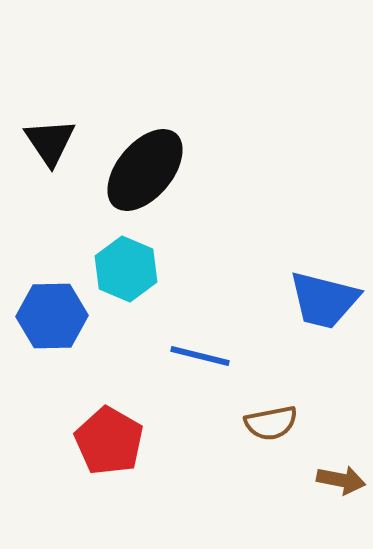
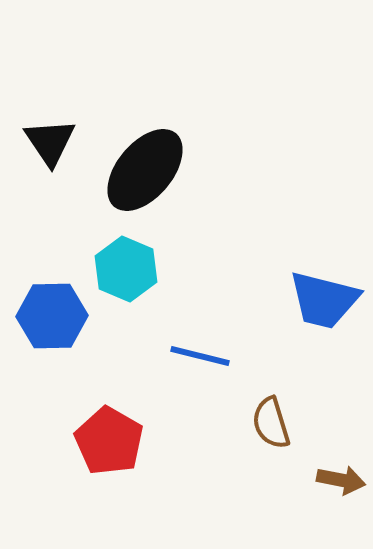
brown semicircle: rotated 84 degrees clockwise
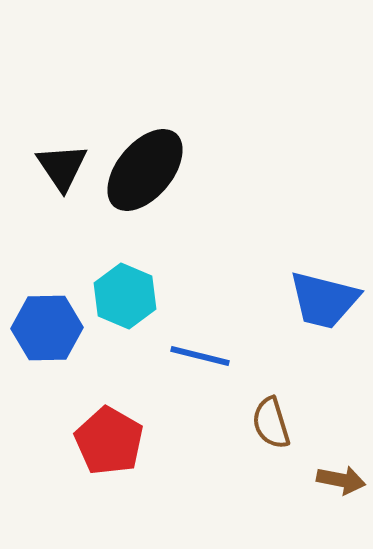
black triangle: moved 12 px right, 25 px down
cyan hexagon: moved 1 px left, 27 px down
blue hexagon: moved 5 px left, 12 px down
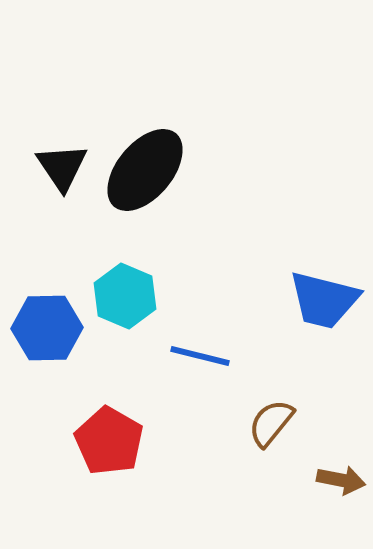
brown semicircle: rotated 56 degrees clockwise
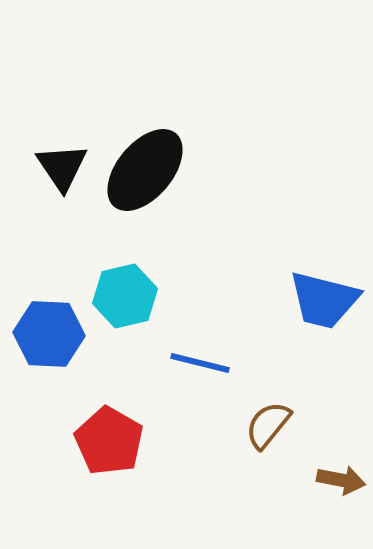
cyan hexagon: rotated 24 degrees clockwise
blue hexagon: moved 2 px right, 6 px down; rotated 4 degrees clockwise
blue line: moved 7 px down
brown semicircle: moved 3 px left, 2 px down
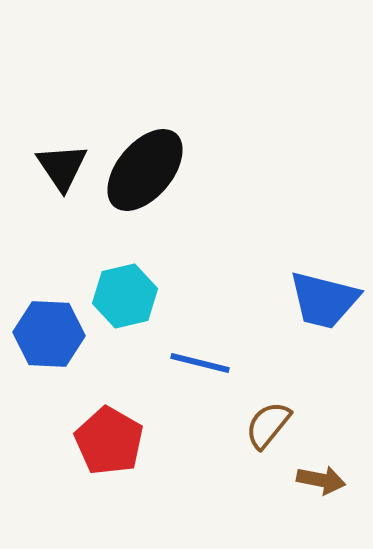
brown arrow: moved 20 px left
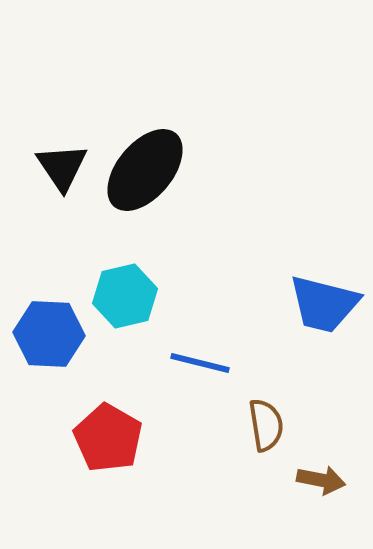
blue trapezoid: moved 4 px down
brown semicircle: moved 2 px left; rotated 132 degrees clockwise
red pentagon: moved 1 px left, 3 px up
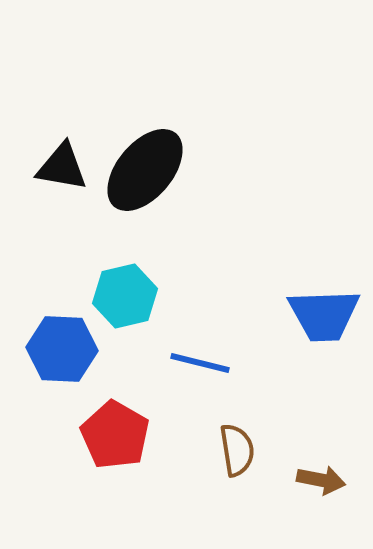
black triangle: rotated 46 degrees counterclockwise
blue trapezoid: moved 11 px down; rotated 16 degrees counterclockwise
blue hexagon: moved 13 px right, 15 px down
brown semicircle: moved 29 px left, 25 px down
red pentagon: moved 7 px right, 3 px up
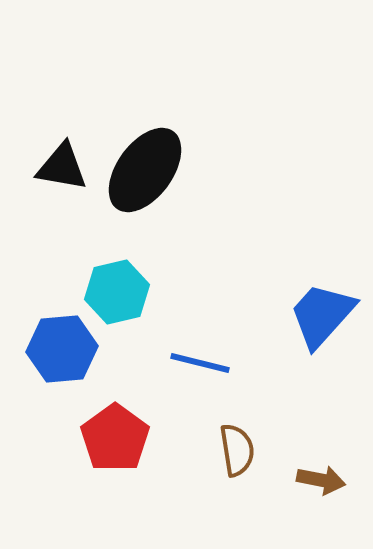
black ellipse: rotated 4 degrees counterclockwise
cyan hexagon: moved 8 px left, 4 px up
blue trapezoid: moved 2 px left; rotated 134 degrees clockwise
blue hexagon: rotated 8 degrees counterclockwise
red pentagon: moved 3 px down; rotated 6 degrees clockwise
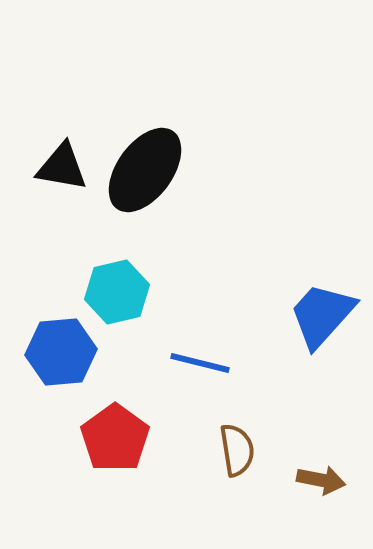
blue hexagon: moved 1 px left, 3 px down
